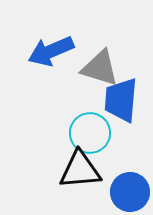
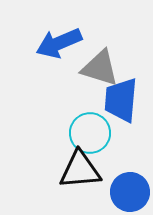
blue arrow: moved 8 px right, 8 px up
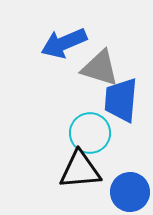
blue arrow: moved 5 px right
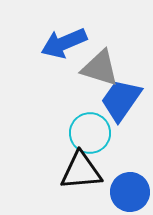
blue trapezoid: rotated 30 degrees clockwise
black triangle: moved 1 px right, 1 px down
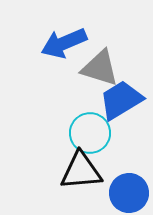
blue trapezoid: rotated 24 degrees clockwise
blue circle: moved 1 px left, 1 px down
